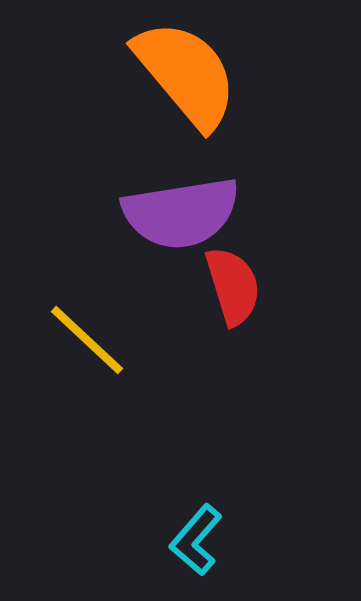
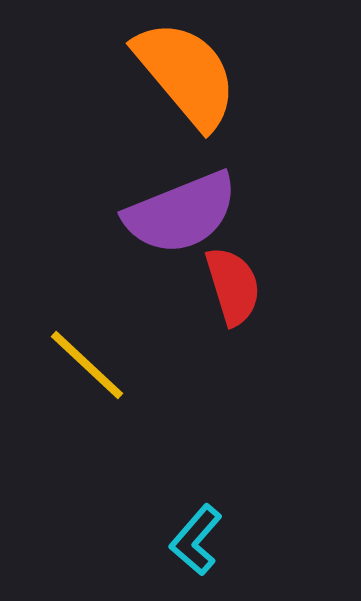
purple semicircle: rotated 13 degrees counterclockwise
yellow line: moved 25 px down
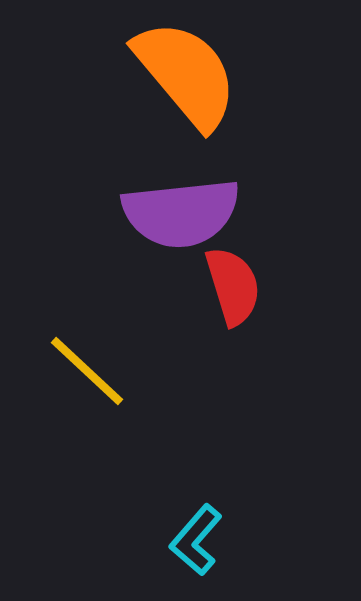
purple semicircle: rotated 16 degrees clockwise
yellow line: moved 6 px down
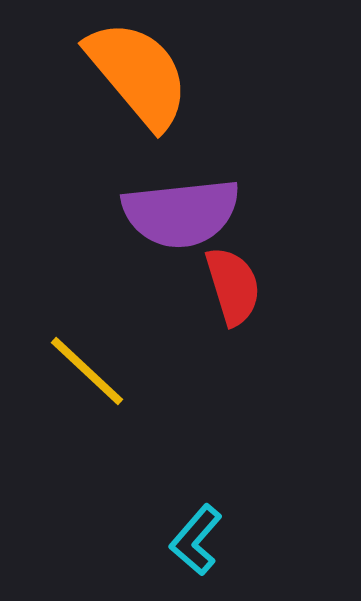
orange semicircle: moved 48 px left
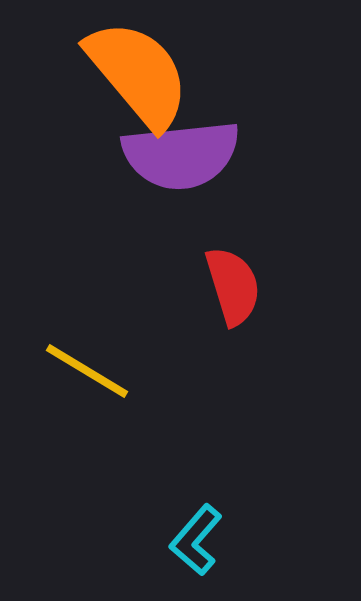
purple semicircle: moved 58 px up
yellow line: rotated 12 degrees counterclockwise
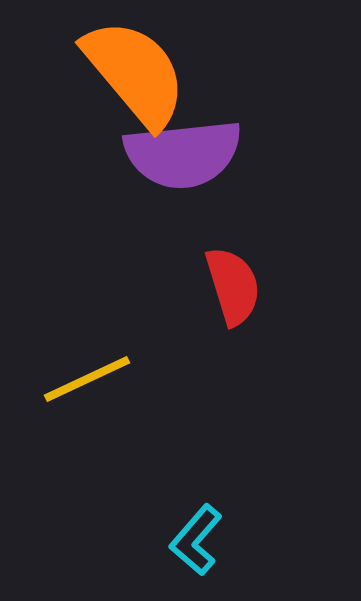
orange semicircle: moved 3 px left, 1 px up
purple semicircle: moved 2 px right, 1 px up
yellow line: moved 8 px down; rotated 56 degrees counterclockwise
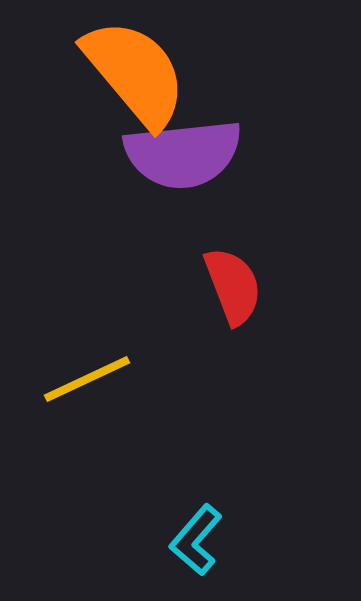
red semicircle: rotated 4 degrees counterclockwise
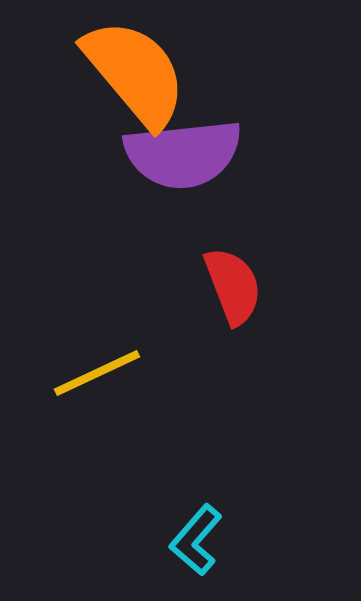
yellow line: moved 10 px right, 6 px up
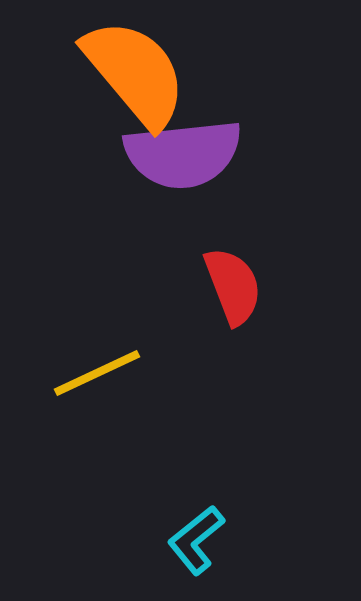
cyan L-shape: rotated 10 degrees clockwise
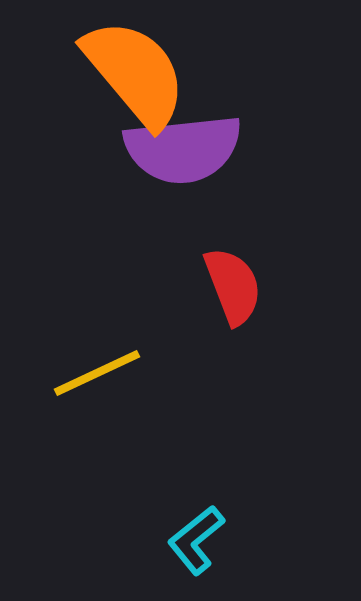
purple semicircle: moved 5 px up
